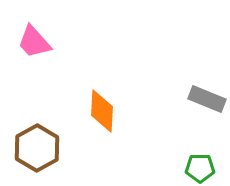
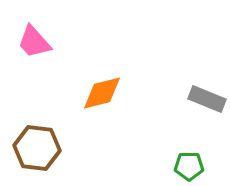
orange diamond: moved 18 px up; rotated 72 degrees clockwise
brown hexagon: rotated 24 degrees counterclockwise
green pentagon: moved 11 px left, 2 px up
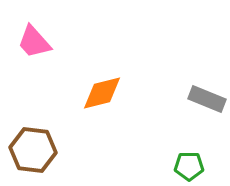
brown hexagon: moved 4 px left, 2 px down
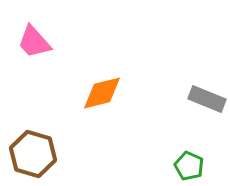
brown hexagon: moved 4 px down; rotated 9 degrees clockwise
green pentagon: rotated 24 degrees clockwise
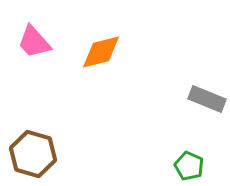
orange diamond: moved 1 px left, 41 px up
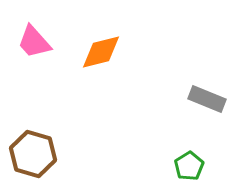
green pentagon: rotated 16 degrees clockwise
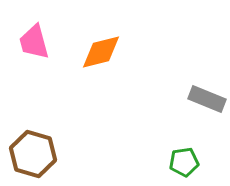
pink trapezoid: rotated 27 degrees clockwise
green pentagon: moved 5 px left, 4 px up; rotated 24 degrees clockwise
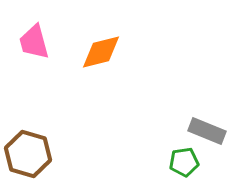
gray rectangle: moved 32 px down
brown hexagon: moved 5 px left
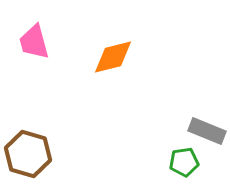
orange diamond: moved 12 px right, 5 px down
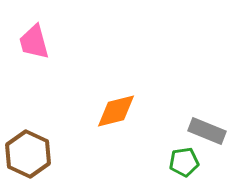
orange diamond: moved 3 px right, 54 px down
brown hexagon: rotated 9 degrees clockwise
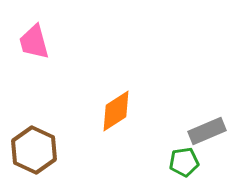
orange diamond: rotated 18 degrees counterclockwise
gray rectangle: rotated 45 degrees counterclockwise
brown hexagon: moved 6 px right, 4 px up
